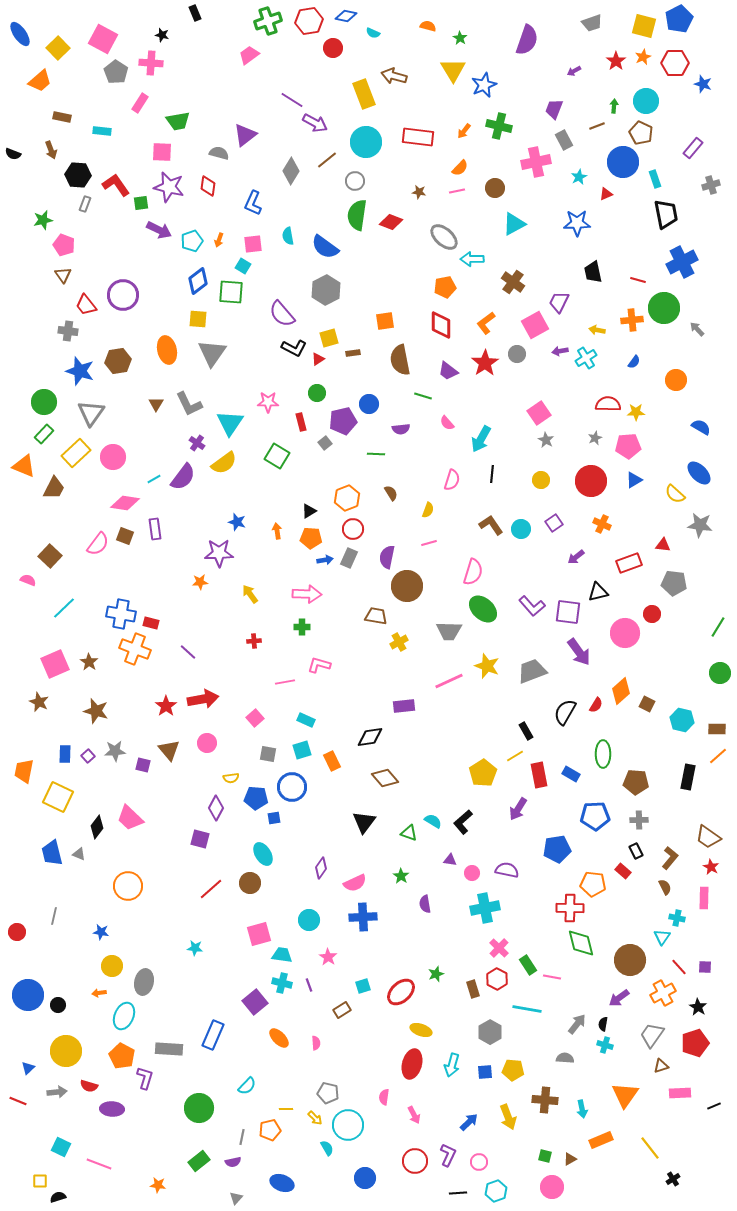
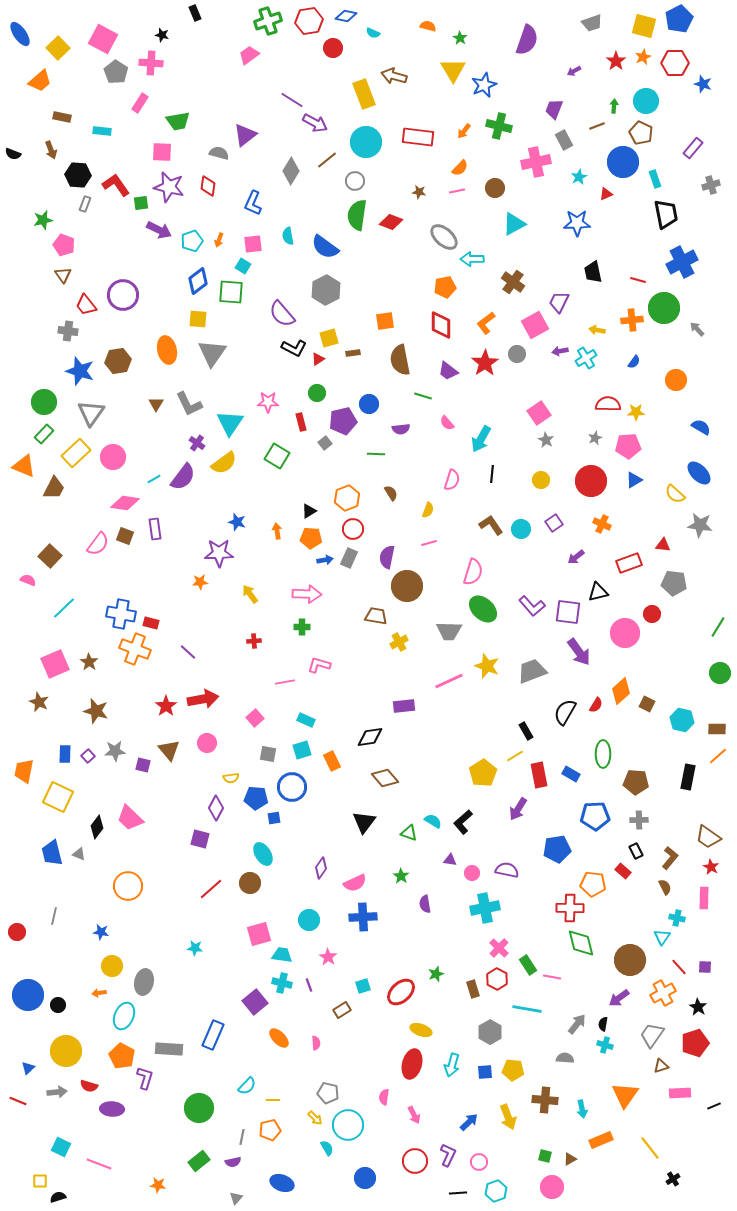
yellow line at (286, 1109): moved 13 px left, 9 px up
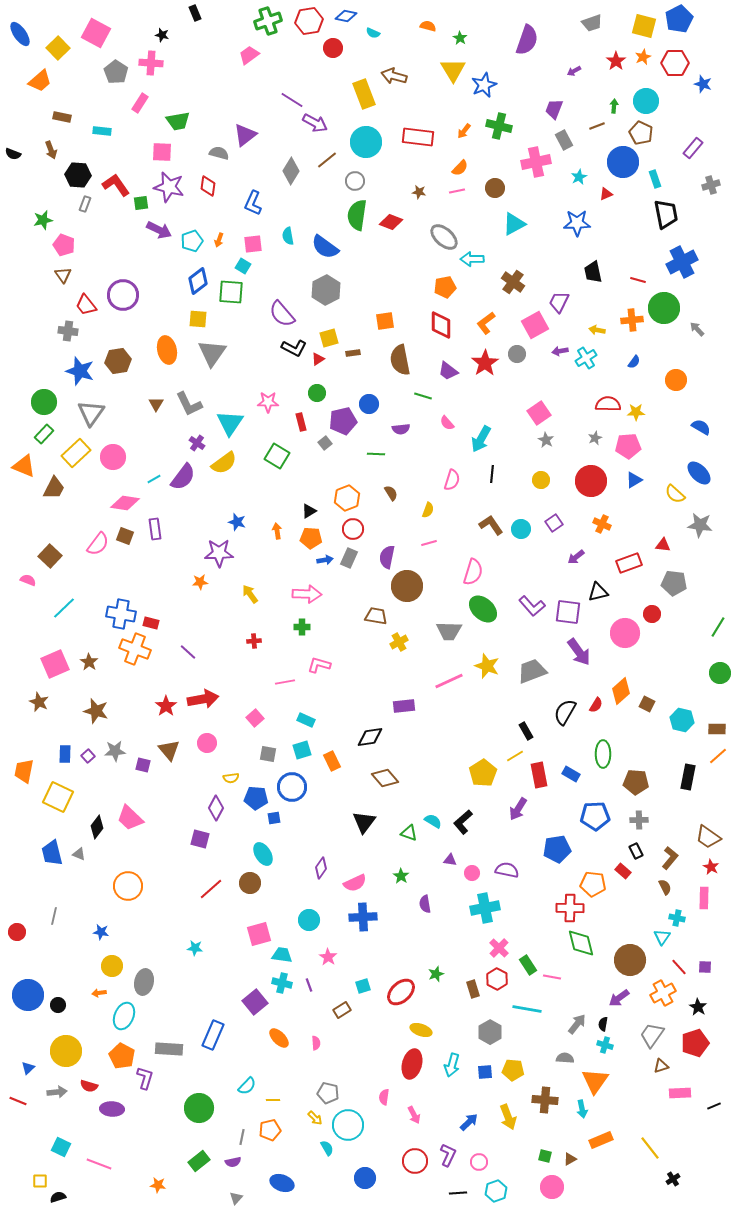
pink square at (103, 39): moved 7 px left, 6 px up
orange triangle at (625, 1095): moved 30 px left, 14 px up
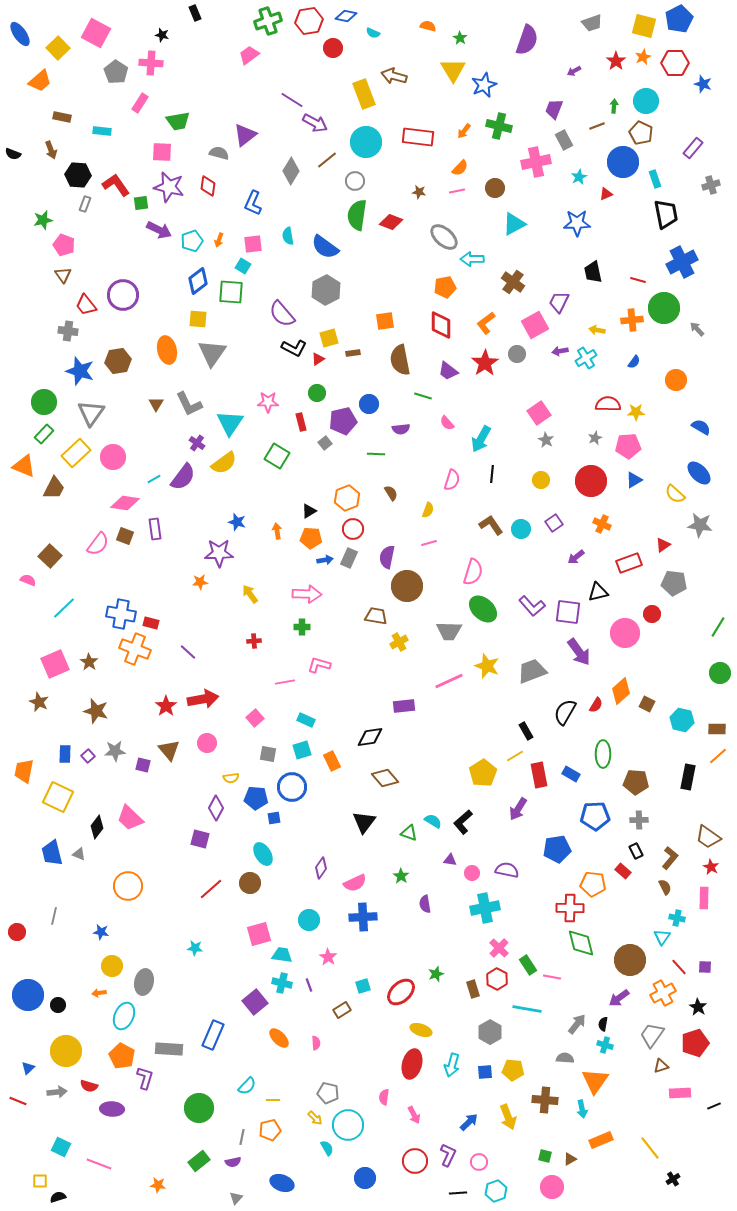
red triangle at (663, 545): rotated 42 degrees counterclockwise
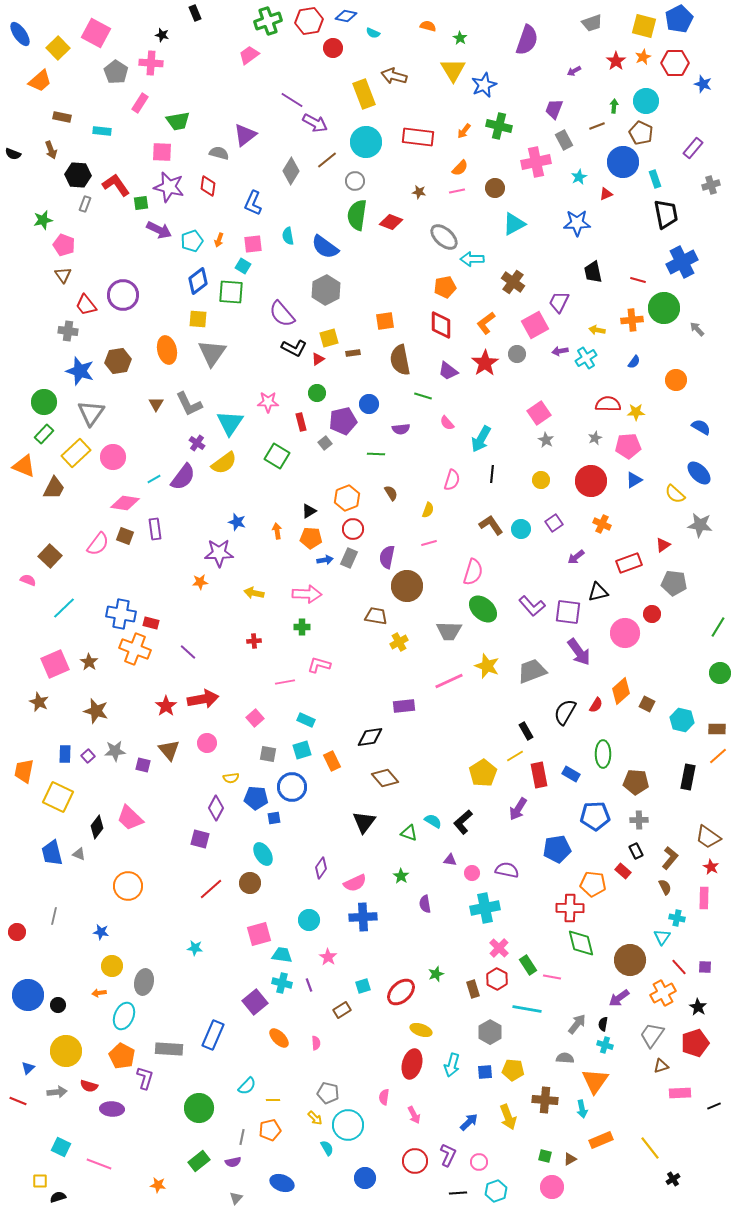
yellow arrow at (250, 594): moved 4 px right, 1 px up; rotated 42 degrees counterclockwise
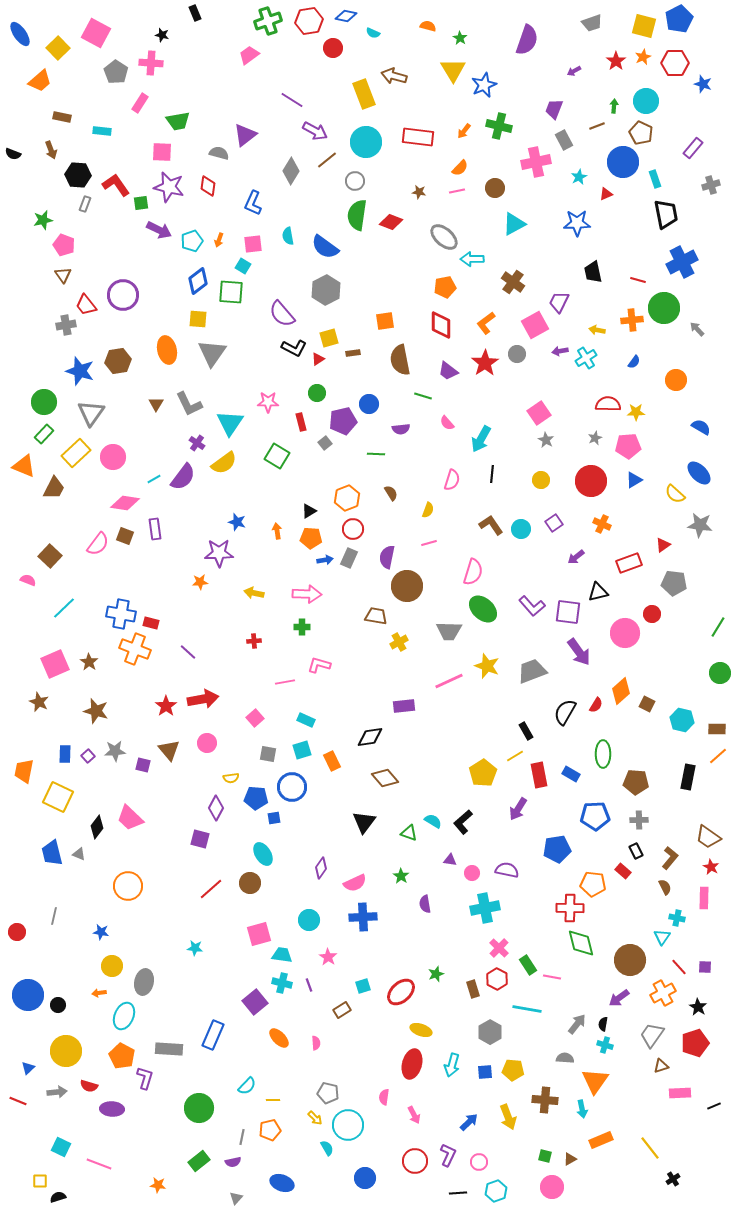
purple arrow at (315, 123): moved 8 px down
gray cross at (68, 331): moved 2 px left, 6 px up; rotated 18 degrees counterclockwise
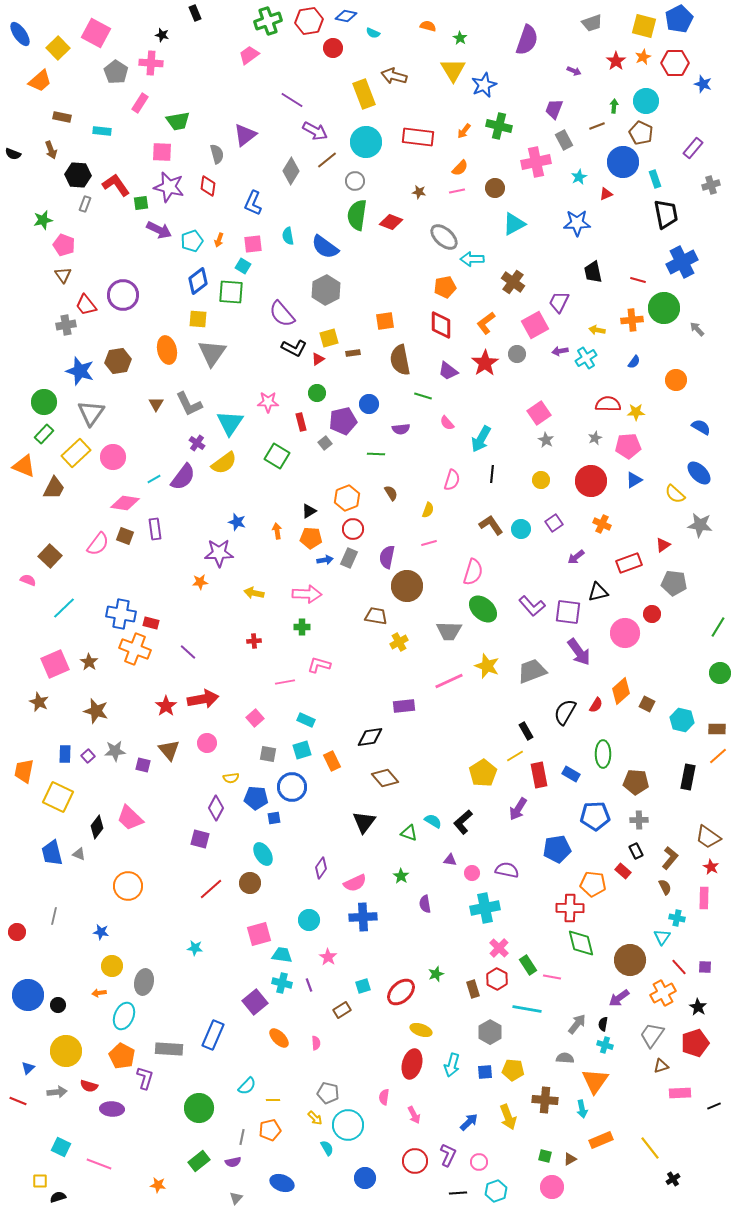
purple arrow at (574, 71): rotated 128 degrees counterclockwise
gray semicircle at (219, 153): moved 2 px left, 1 px down; rotated 60 degrees clockwise
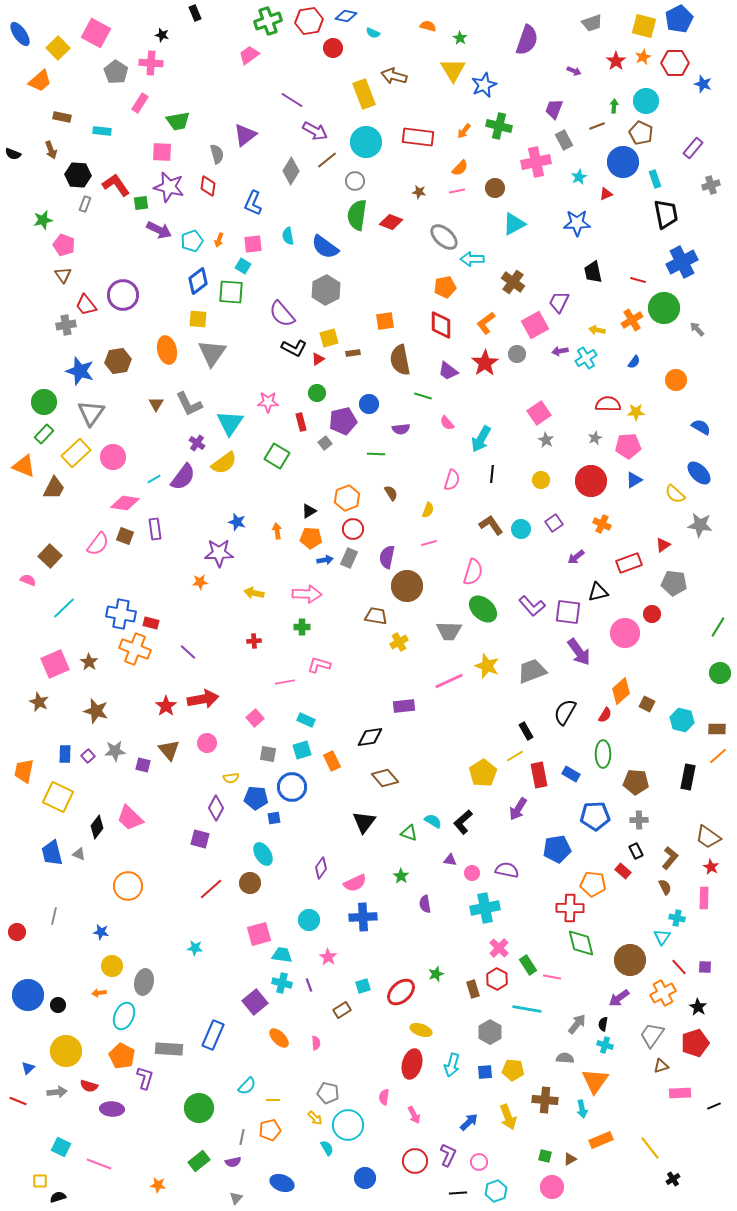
orange cross at (632, 320): rotated 25 degrees counterclockwise
red semicircle at (596, 705): moved 9 px right, 10 px down
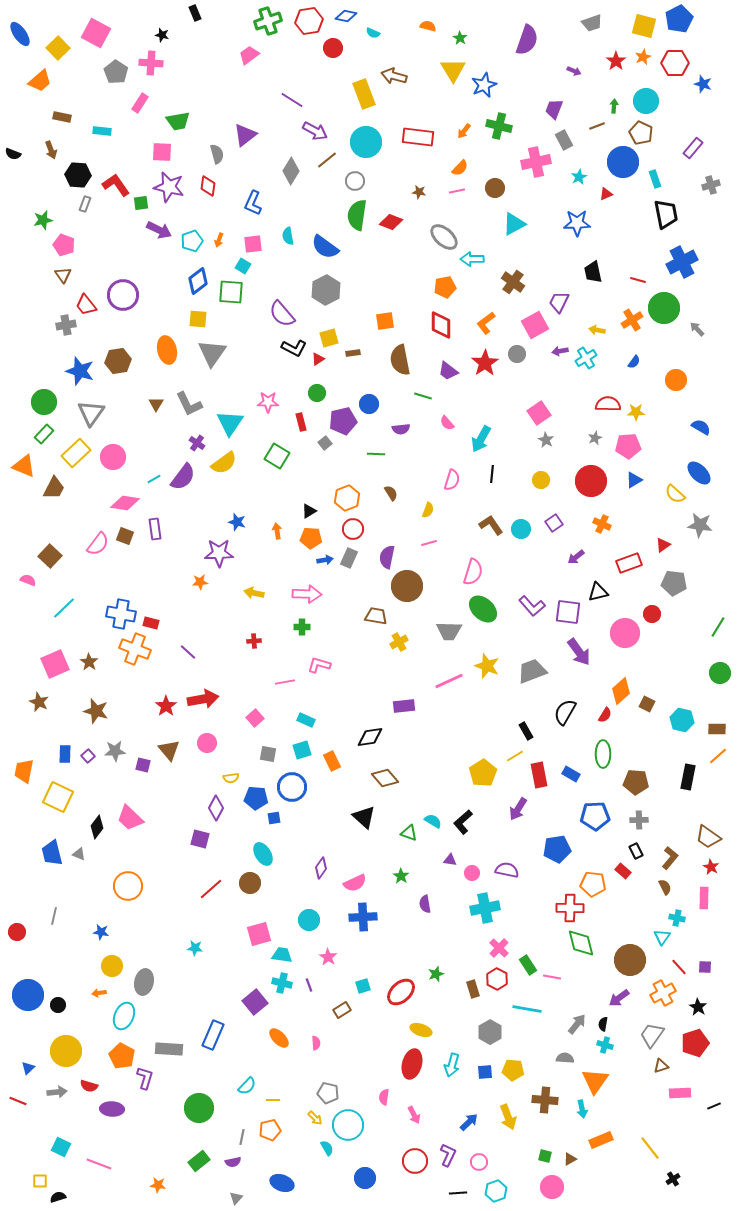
black triangle at (364, 822): moved 5 px up; rotated 25 degrees counterclockwise
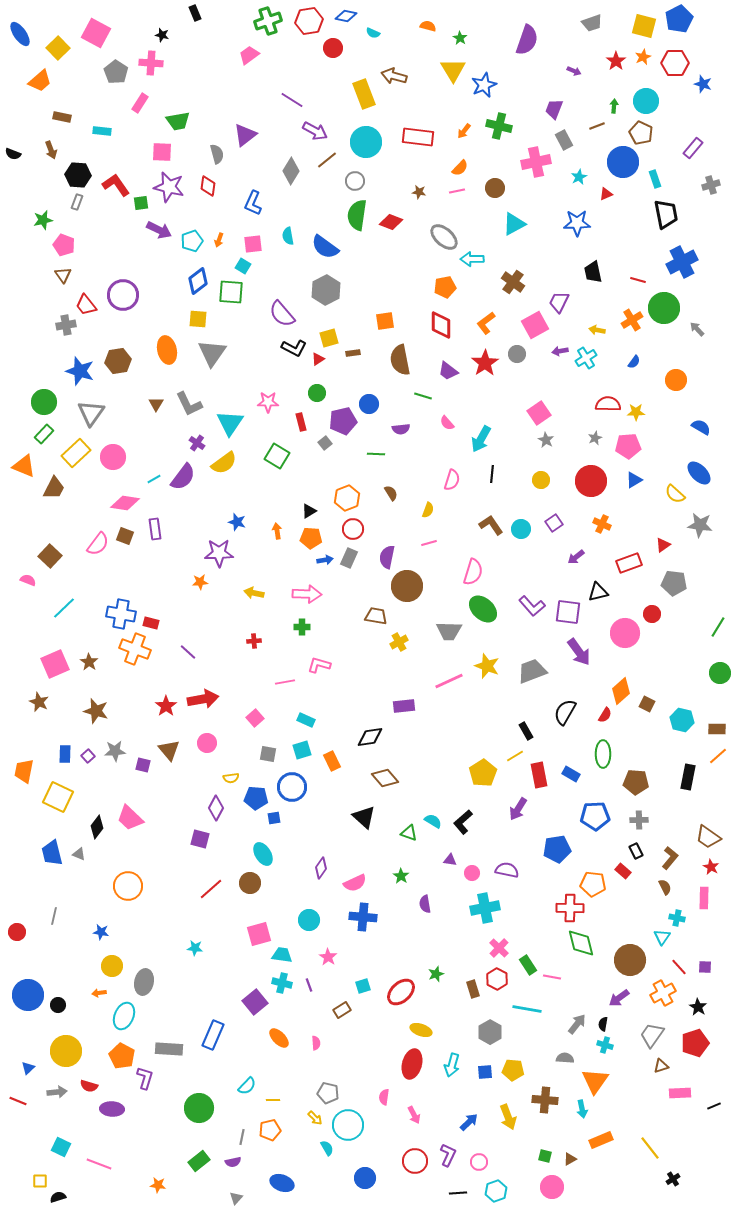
gray rectangle at (85, 204): moved 8 px left, 2 px up
blue cross at (363, 917): rotated 8 degrees clockwise
